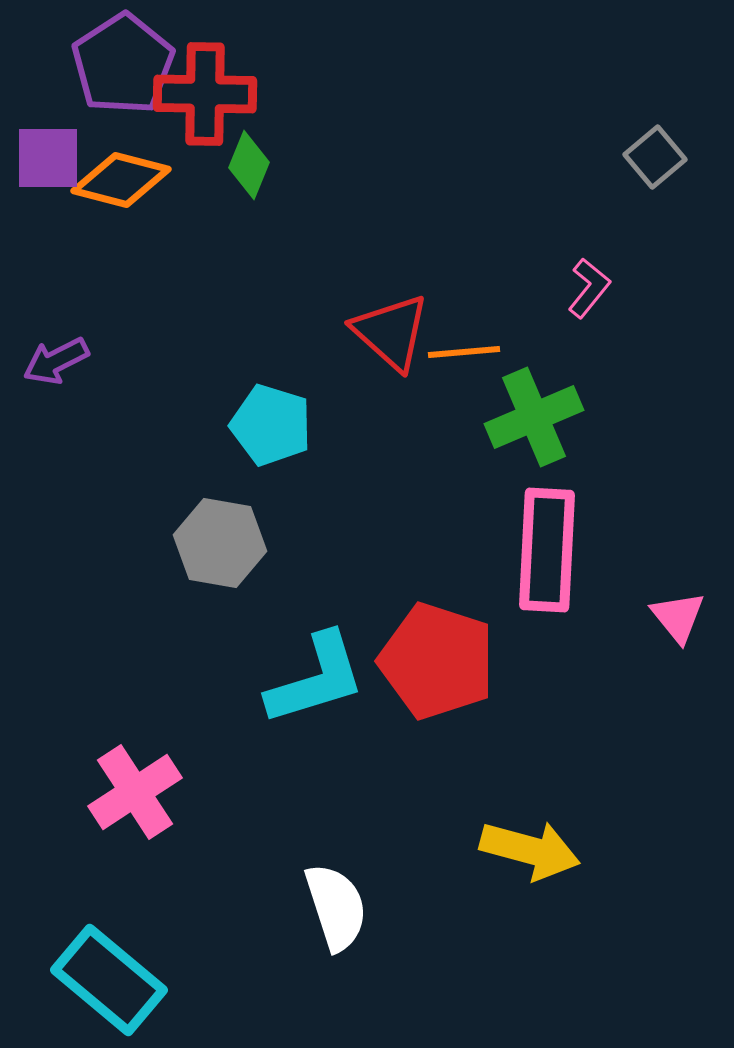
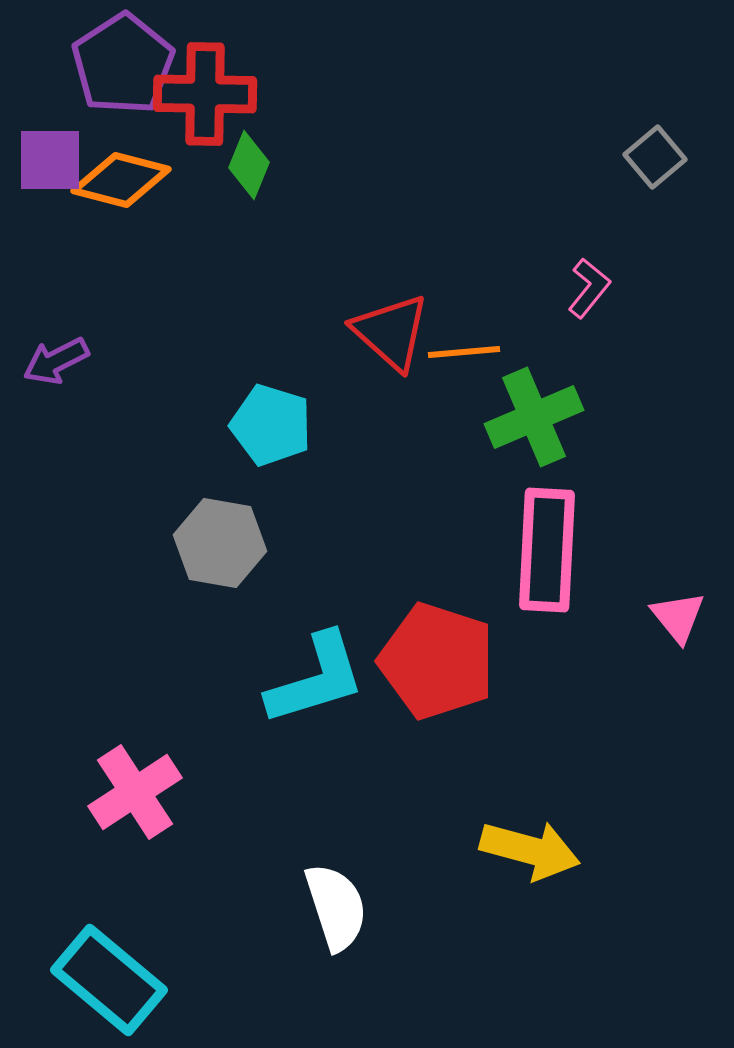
purple square: moved 2 px right, 2 px down
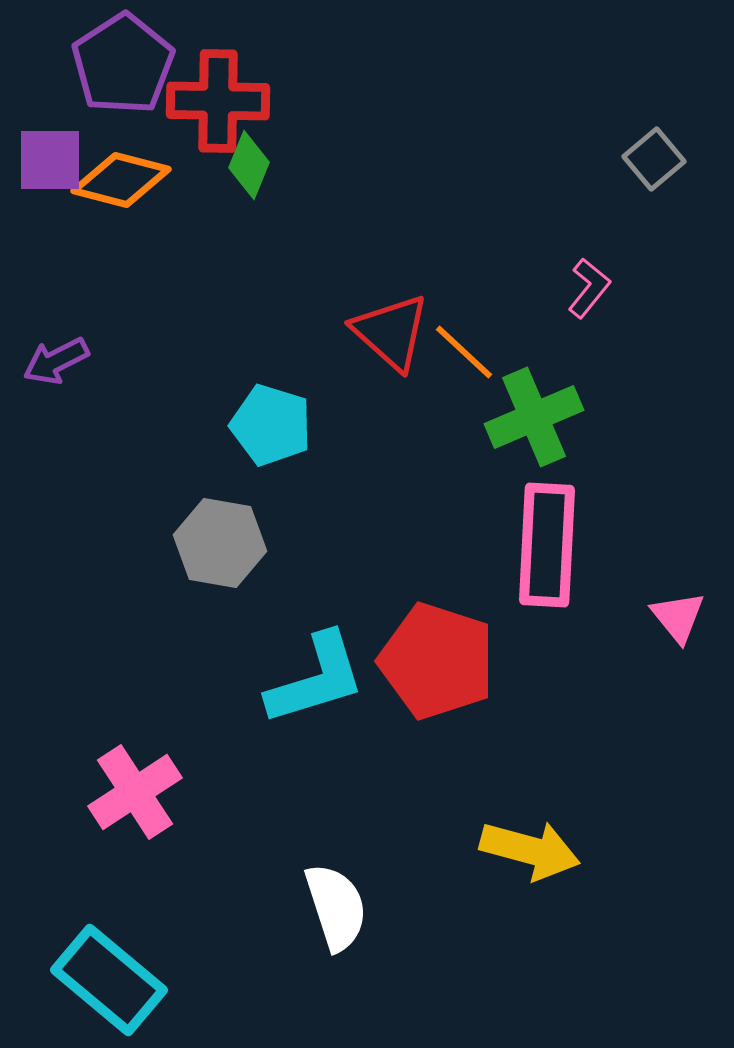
red cross: moved 13 px right, 7 px down
gray square: moved 1 px left, 2 px down
orange line: rotated 48 degrees clockwise
pink rectangle: moved 5 px up
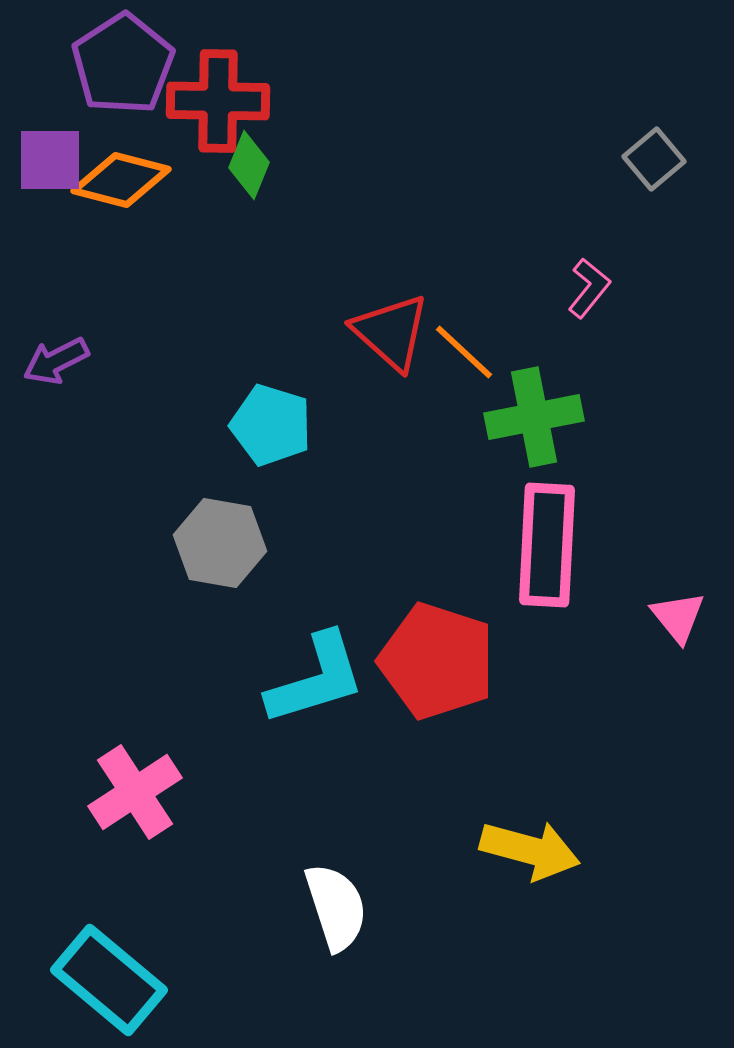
green cross: rotated 12 degrees clockwise
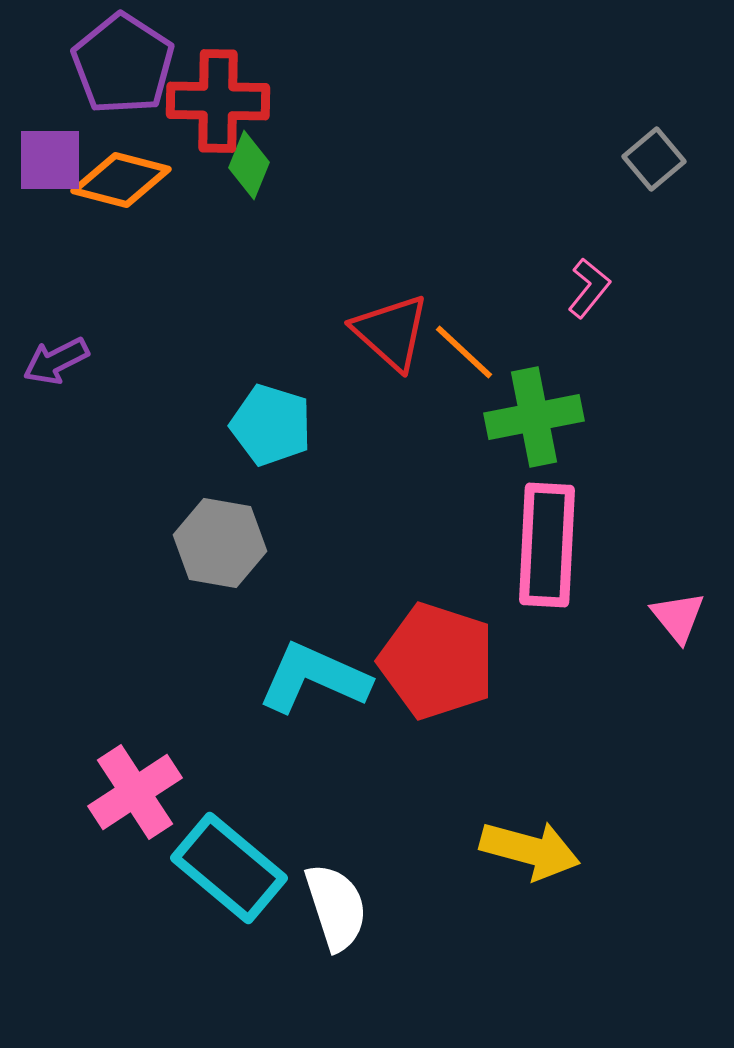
purple pentagon: rotated 6 degrees counterclockwise
cyan L-shape: moved 2 px left, 1 px up; rotated 139 degrees counterclockwise
cyan rectangle: moved 120 px right, 112 px up
